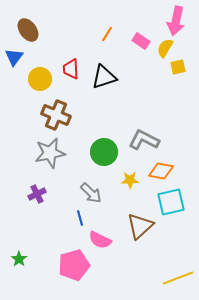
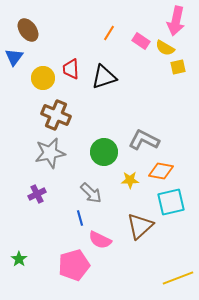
orange line: moved 2 px right, 1 px up
yellow semicircle: rotated 90 degrees counterclockwise
yellow circle: moved 3 px right, 1 px up
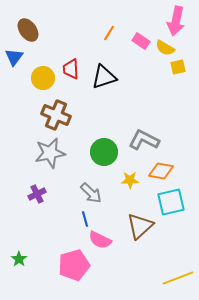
blue line: moved 5 px right, 1 px down
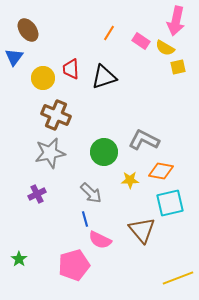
cyan square: moved 1 px left, 1 px down
brown triangle: moved 2 px right, 4 px down; rotated 28 degrees counterclockwise
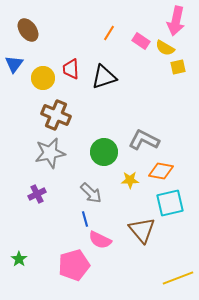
blue triangle: moved 7 px down
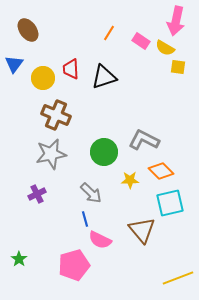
yellow square: rotated 21 degrees clockwise
gray star: moved 1 px right, 1 px down
orange diamond: rotated 35 degrees clockwise
